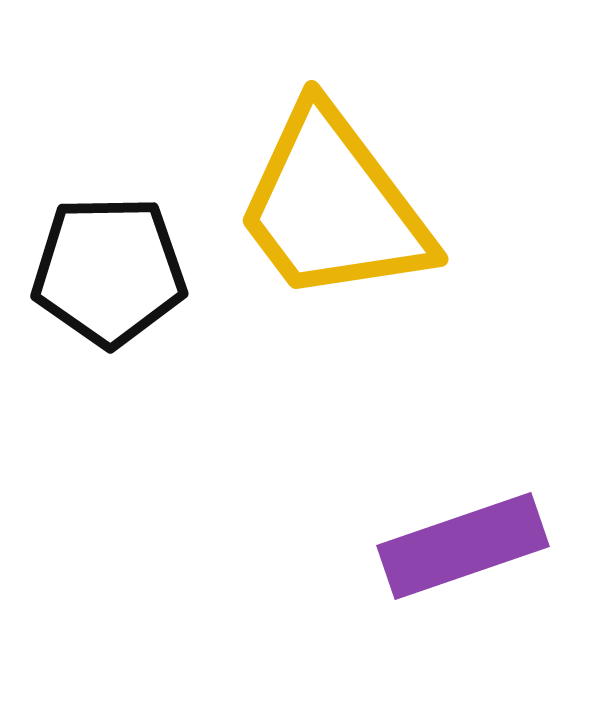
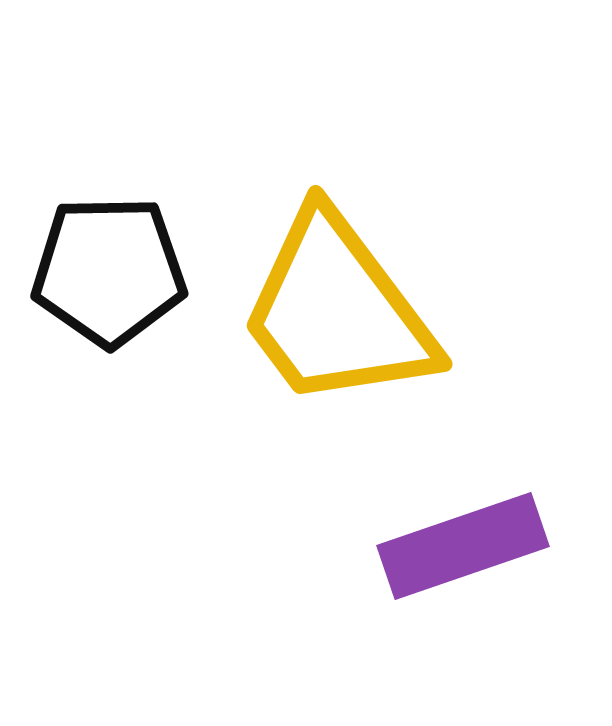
yellow trapezoid: moved 4 px right, 105 px down
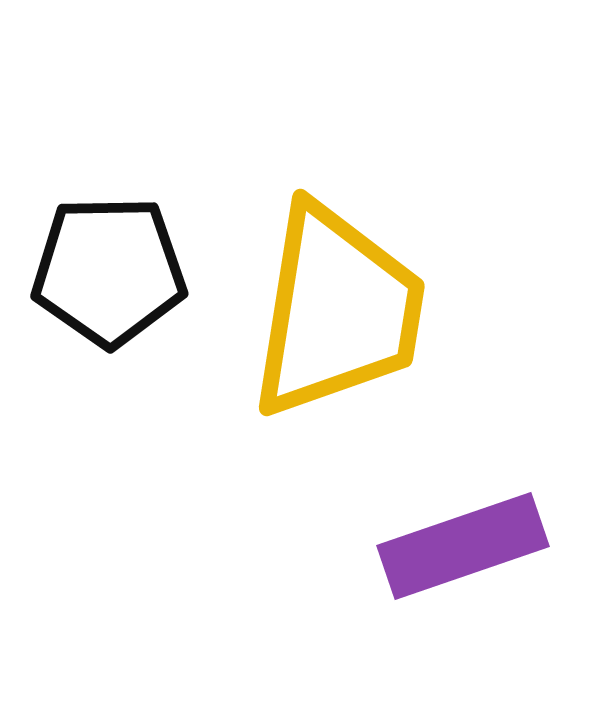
yellow trapezoid: rotated 134 degrees counterclockwise
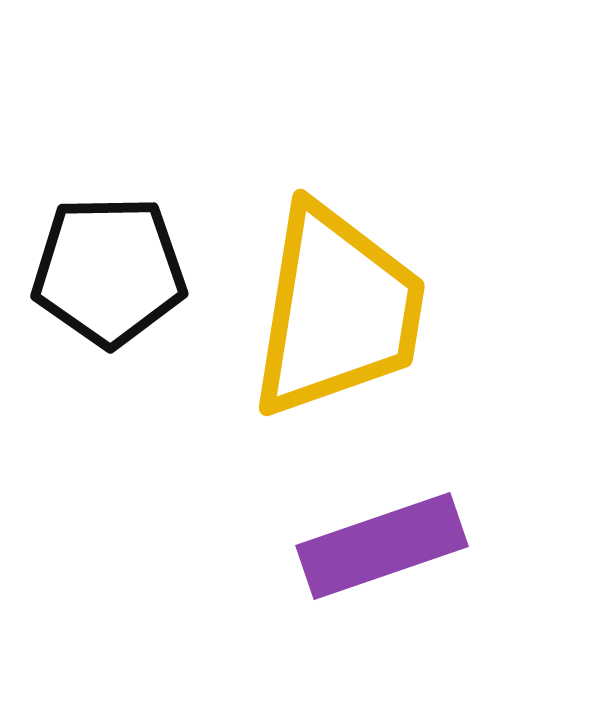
purple rectangle: moved 81 px left
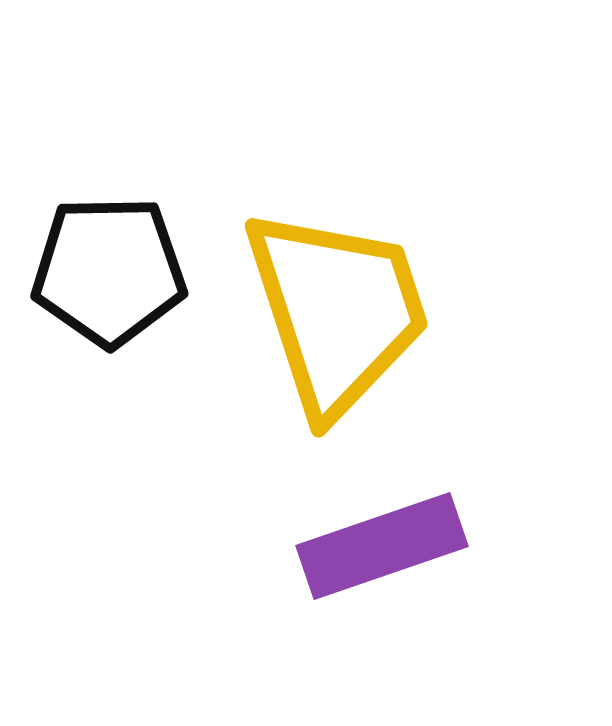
yellow trapezoid: rotated 27 degrees counterclockwise
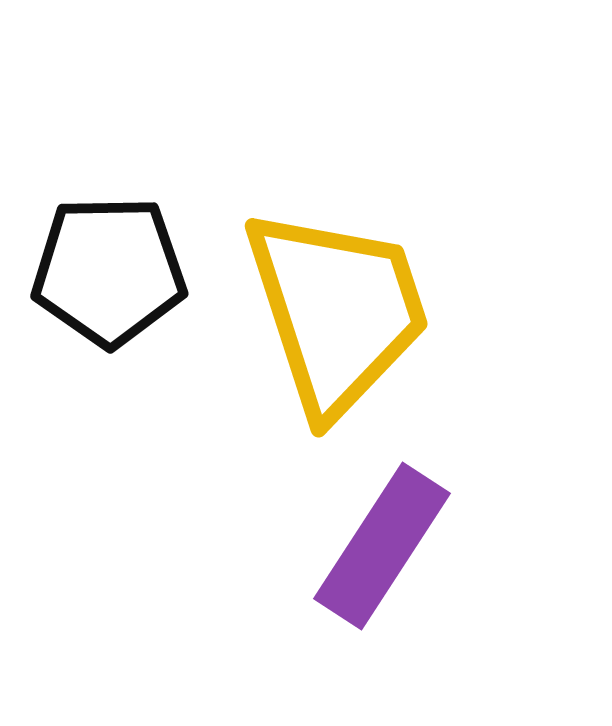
purple rectangle: rotated 38 degrees counterclockwise
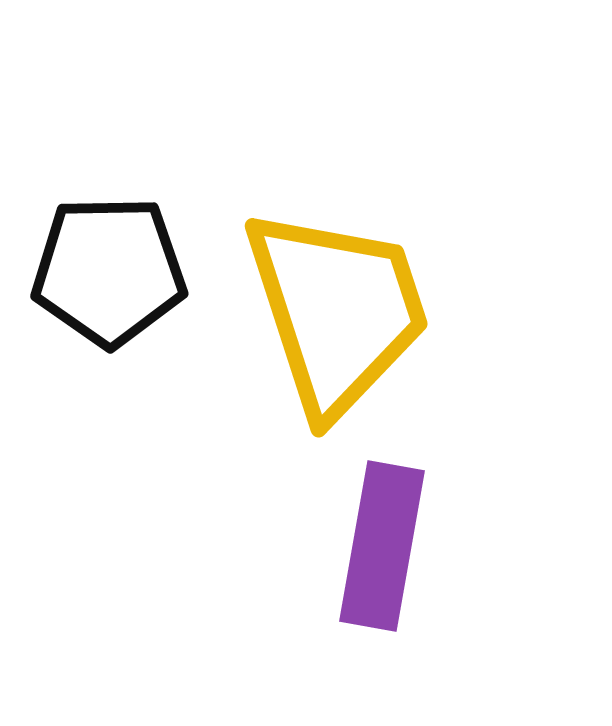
purple rectangle: rotated 23 degrees counterclockwise
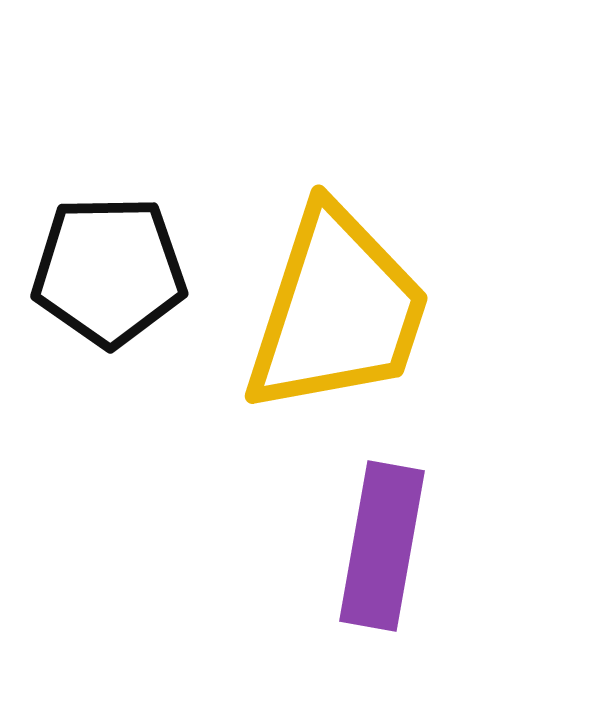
yellow trapezoid: rotated 36 degrees clockwise
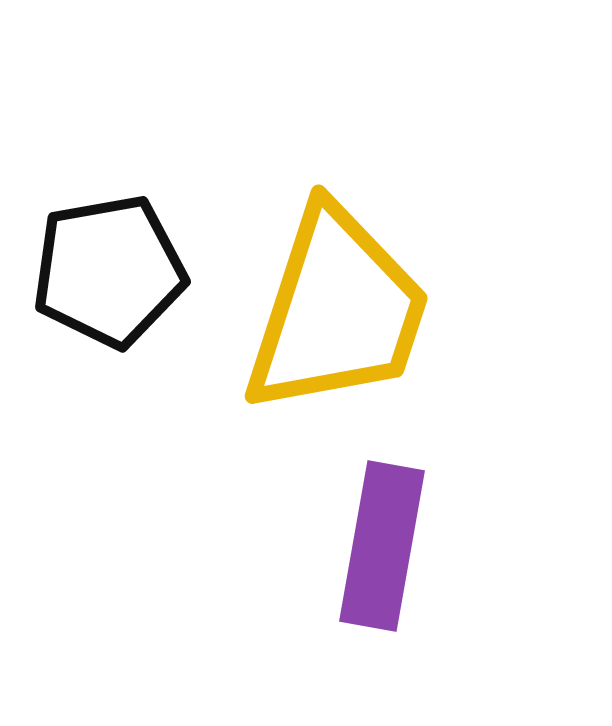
black pentagon: rotated 9 degrees counterclockwise
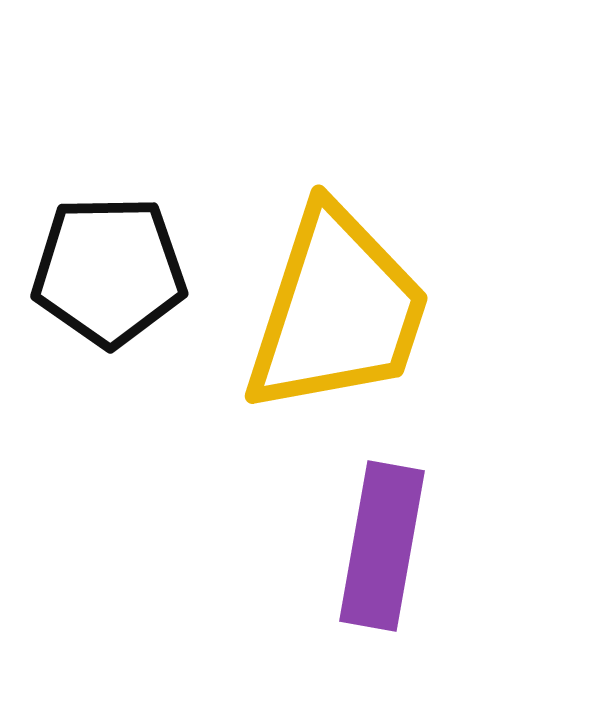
black pentagon: rotated 9 degrees clockwise
